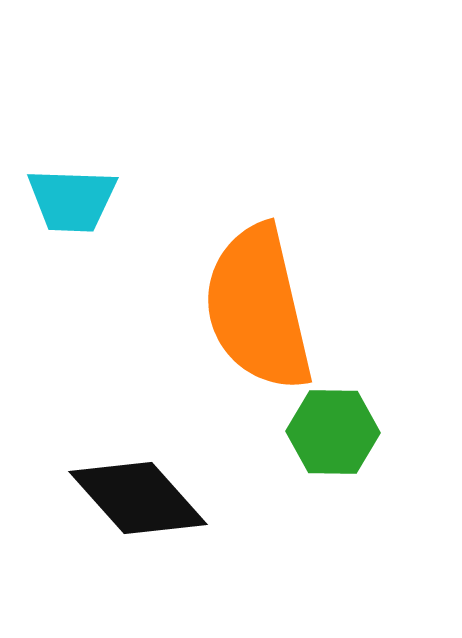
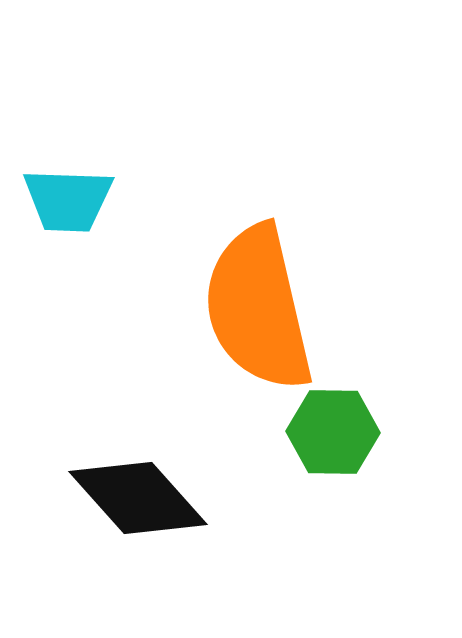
cyan trapezoid: moved 4 px left
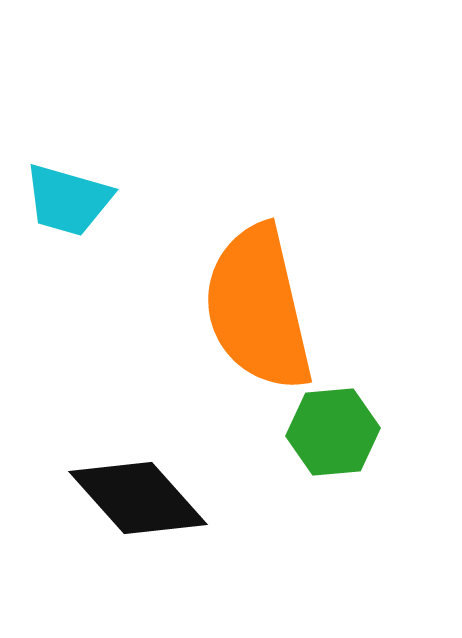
cyan trapezoid: rotated 14 degrees clockwise
green hexagon: rotated 6 degrees counterclockwise
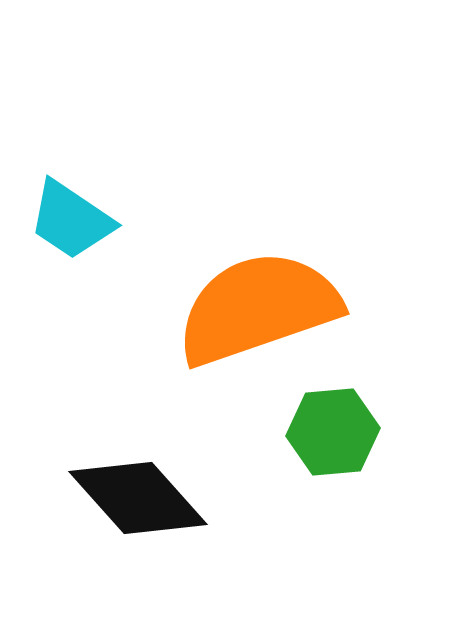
cyan trapezoid: moved 3 px right, 20 px down; rotated 18 degrees clockwise
orange semicircle: rotated 84 degrees clockwise
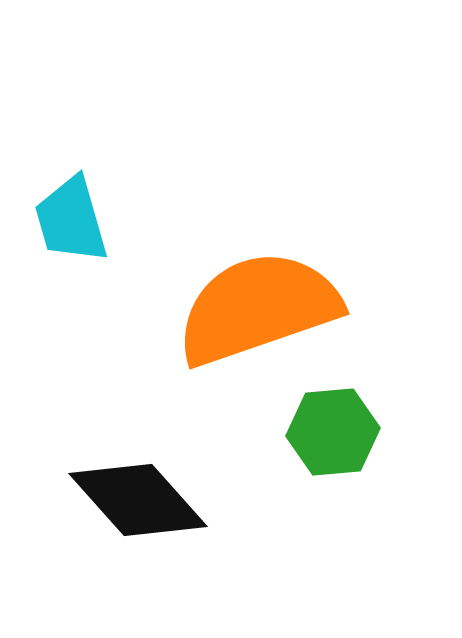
cyan trapezoid: rotated 40 degrees clockwise
black diamond: moved 2 px down
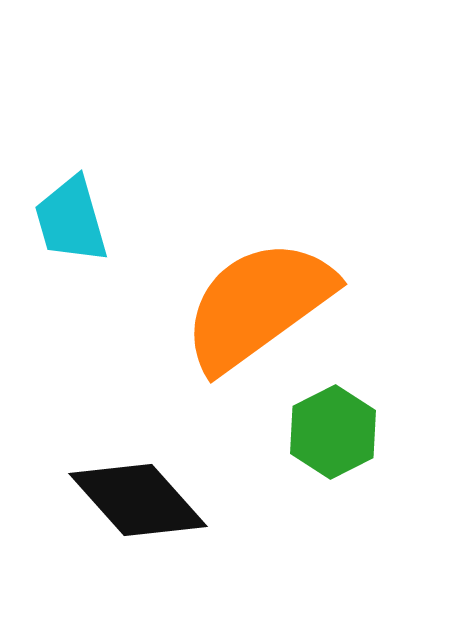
orange semicircle: moved 3 px up; rotated 17 degrees counterclockwise
green hexagon: rotated 22 degrees counterclockwise
